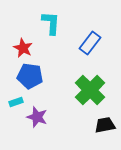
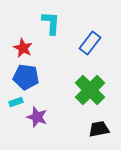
blue pentagon: moved 4 px left, 1 px down
black trapezoid: moved 6 px left, 4 px down
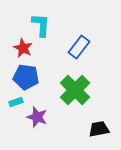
cyan L-shape: moved 10 px left, 2 px down
blue rectangle: moved 11 px left, 4 px down
green cross: moved 15 px left
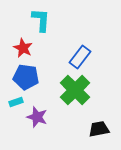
cyan L-shape: moved 5 px up
blue rectangle: moved 1 px right, 10 px down
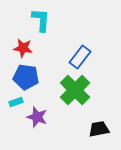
red star: rotated 18 degrees counterclockwise
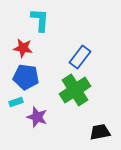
cyan L-shape: moved 1 px left
green cross: rotated 12 degrees clockwise
black trapezoid: moved 1 px right, 3 px down
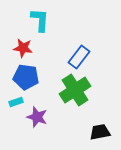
blue rectangle: moved 1 px left
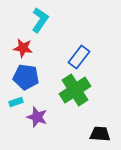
cyan L-shape: rotated 30 degrees clockwise
black trapezoid: moved 2 px down; rotated 15 degrees clockwise
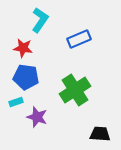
blue rectangle: moved 18 px up; rotated 30 degrees clockwise
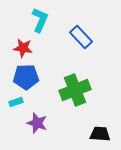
cyan L-shape: rotated 10 degrees counterclockwise
blue rectangle: moved 2 px right, 2 px up; rotated 70 degrees clockwise
blue pentagon: rotated 10 degrees counterclockwise
green cross: rotated 12 degrees clockwise
purple star: moved 6 px down
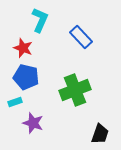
red star: rotated 12 degrees clockwise
blue pentagon: rotated 15 degrees clockwise
cyan rectangle: moved 1 px left
purple star: moved 4 px left
black trapezoid: rotated 105 degrees clockwise
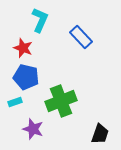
green cross: moved 14 px left, 11 px down
purple star: moved 6 px down
